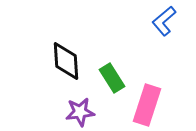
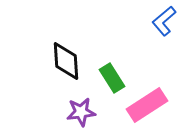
pink rectangle: rotated 39 degrees clockwise
purple star: moved 1 px right
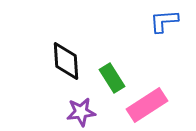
blue L-shape: rotated 36 degrees clockwise
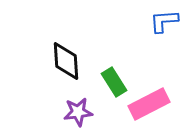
green rectangle: moved 2 px right, 4 px down
pink rectangle: moved 2 px right, 1 px up; rotated 6 degrees clockwise
purple star: moved 3 px left
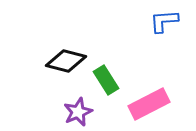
black diamond: rotated 72 degrees counterclockwise
green rectangle: moved 8 px left, 2 px up
purple star: rotated 16 degrees counterclockwise
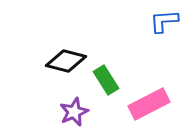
purple star: moved 4 px left
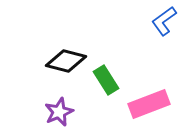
blue L-shape: rotated 32 degrees counterclockwise
pink rectangle: rotated 6 degrees clockwise
purple star: moved 15 px left
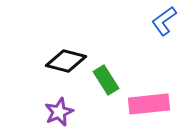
pink rectangle: rotated 15 degrees clockwise
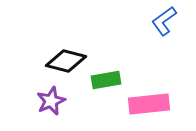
green rectangle: rotated 68 degrees counterclockwise
purple star: moved 8 px left, 11 px up
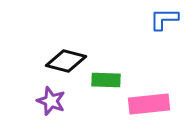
blue L-shape: moved 2 px up; rotated 36 degrees clockwise
green rectangle: rotated 12 degrees clockwise
purple star: rotated 28 degrees counterclockwise
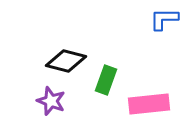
green rectangle: rotated 72 degrees counterclockwise
